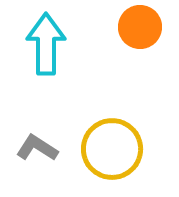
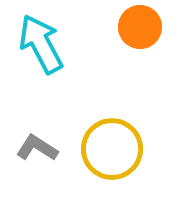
cyan arrow: moved 5 px left; rotated 28 degrees counterclockwise
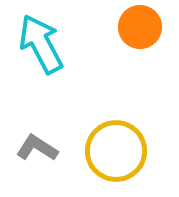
yellow circle: moved 4 px right, 2 px down
